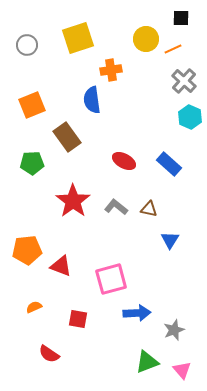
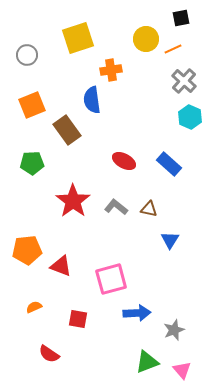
black square: rotated 12 degrees counterclockwise
gray circle: moved 10 px down
brown rectangle: moved 7 px up
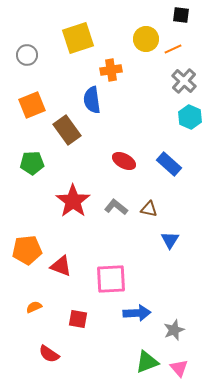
black square: moved 3 px up; rotated 18 degrees clockwise
pink square: rotated 12 degrees clockwise
pink triangle: moved 3 px left, 2 px up
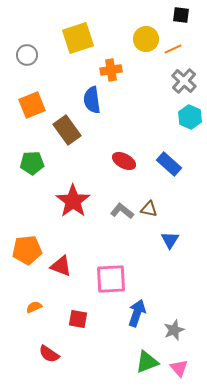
gray L-shape: moved 6 px right, 4 px down
blue arrow: rotated 68 degrees counterclockwise
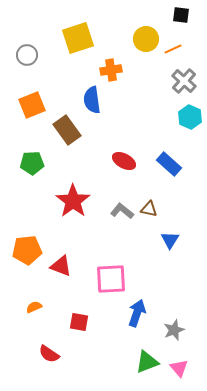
red square: moved 1 px right, 3 px down
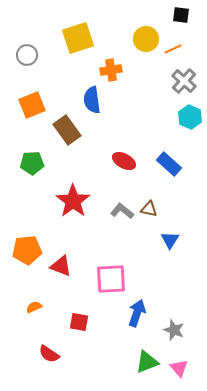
gray star: rotated 30 degrees counterclockwise
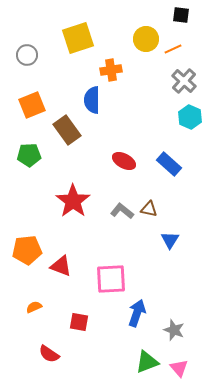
blue semicircle: rotated 8 degrees clockwise
green pentagon: moved 3 px left, 8 px up
